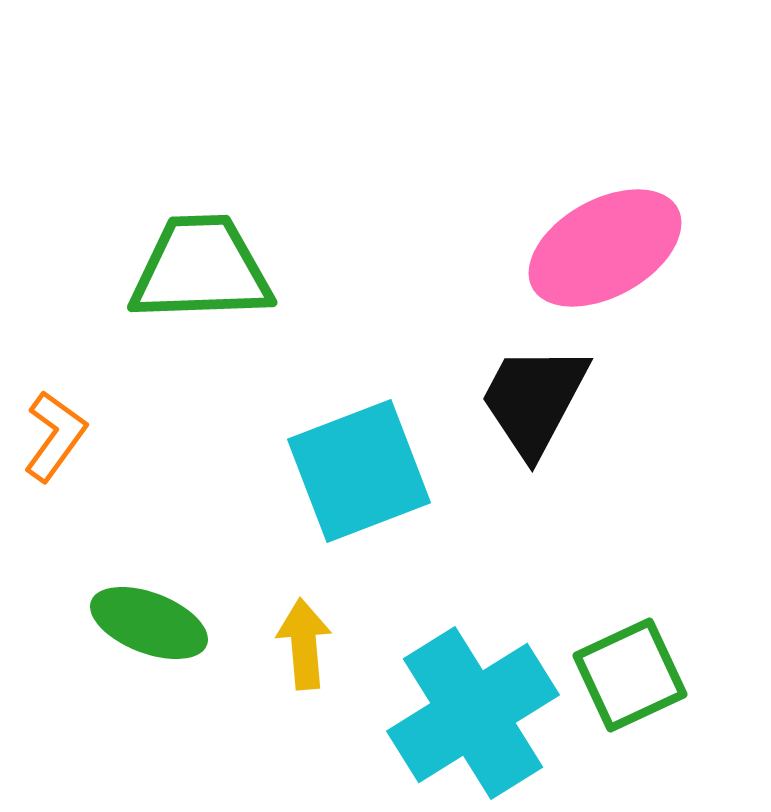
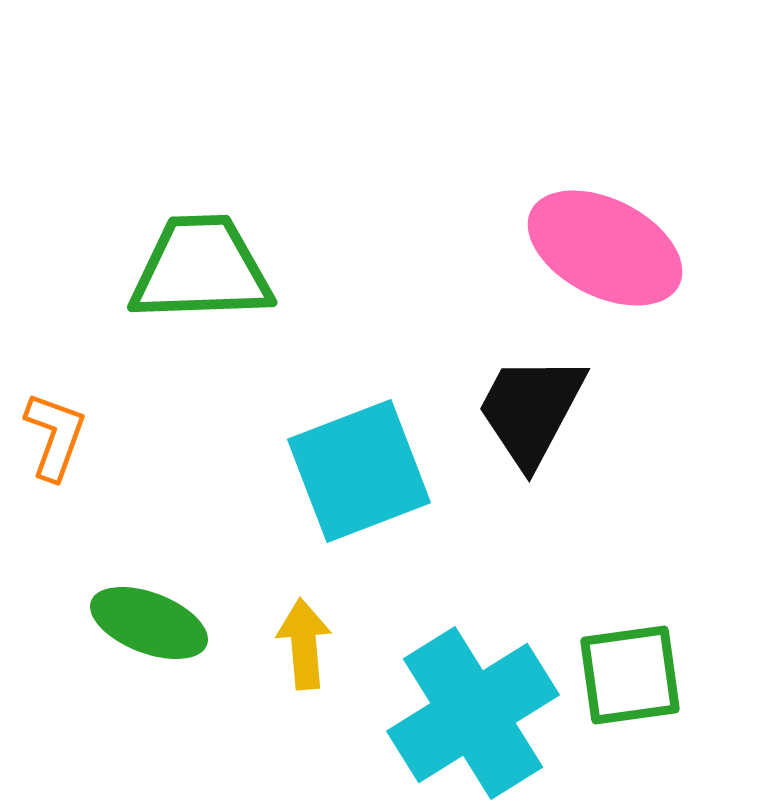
pink ellipse: rotated 56 degrees clockwise
black trapezoid: moved 3 px left, 10 px down
orange L-shape: rotated 16 degrees counterclockwise
green square: rotated 17 degrees clockwise
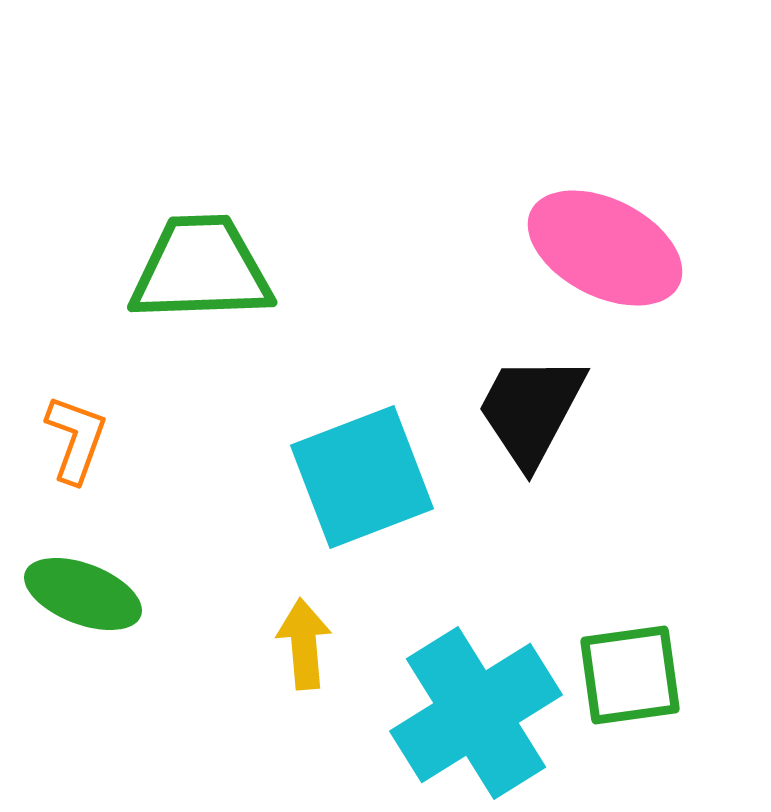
orange L-shape: moved 21 px right, 3 px down
cyan square: moved 3 px right, 6 px down
green ellipse: moved 66 px left, 29 px up
cyan cross: moved 3 px right
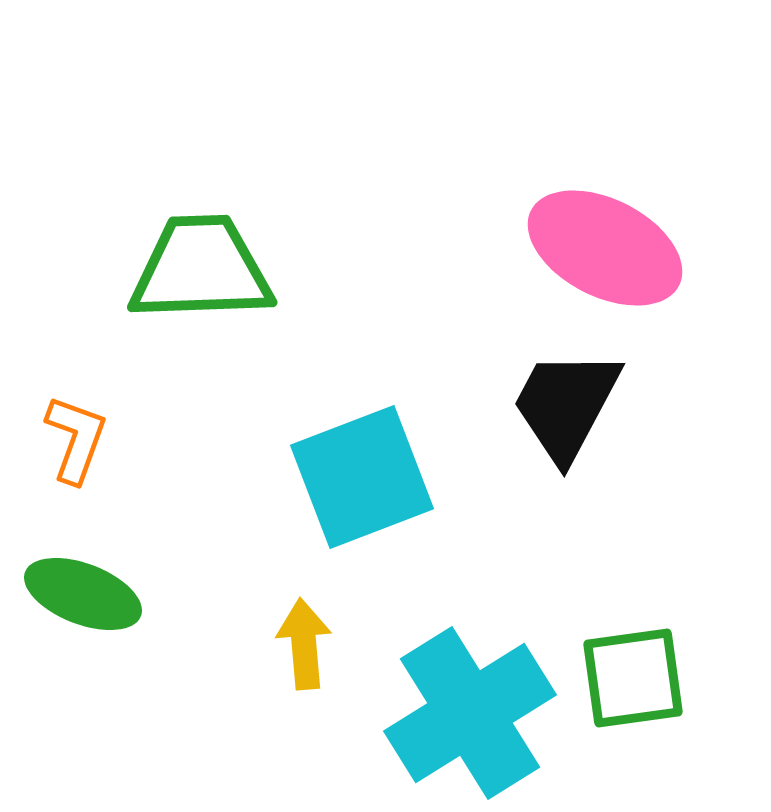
black trapezoid: moved 35 px right, 5 px up
green square: moved 3 px right, 3 px down
cyan cross: moved 6 px left
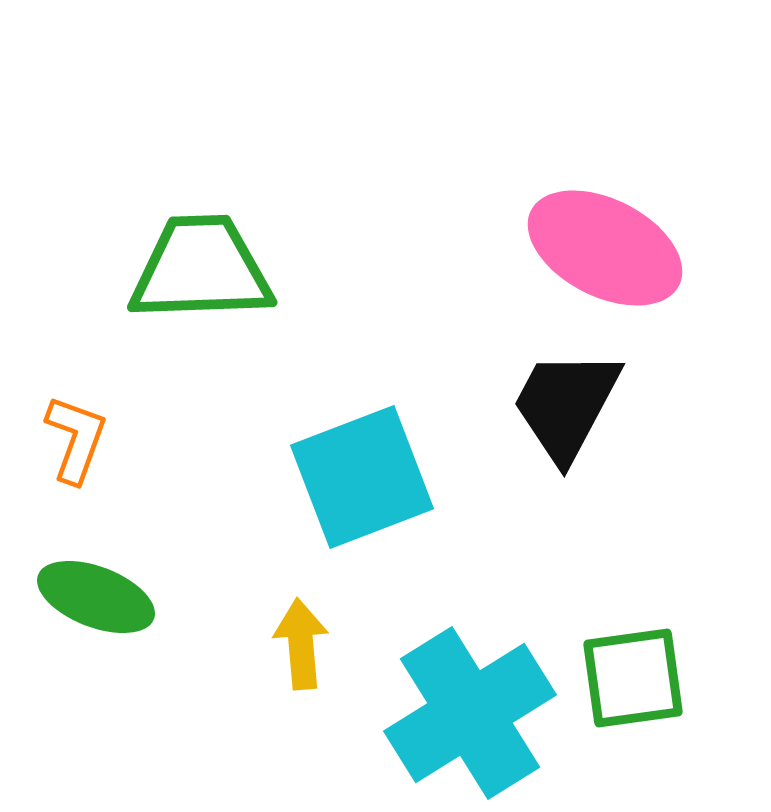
green ellipse: moved 13 px right, 3 px down
yellow arrow: moved 3 px left
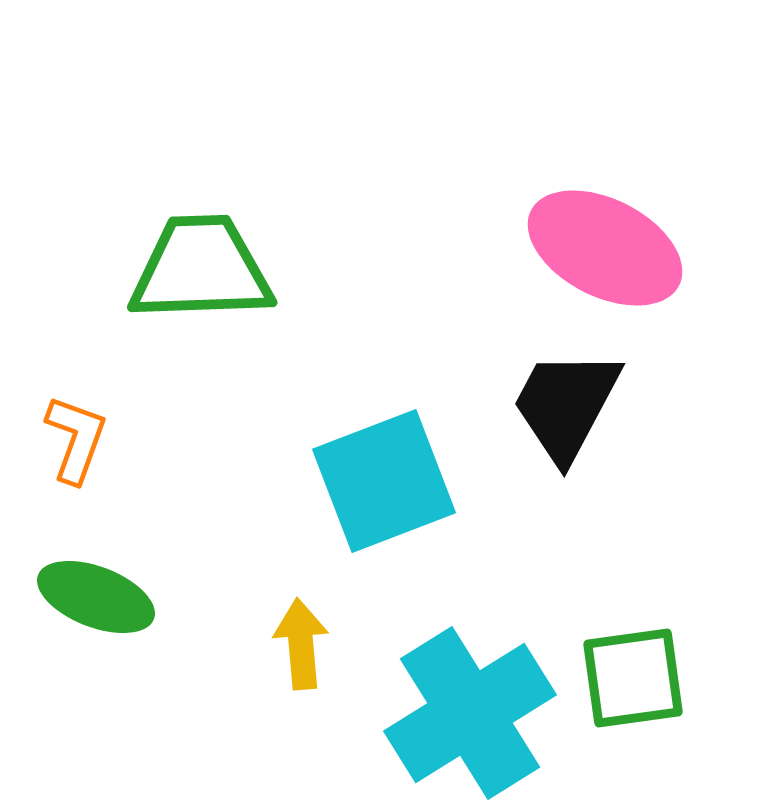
cyan square: moved 22 px right, 4 px down
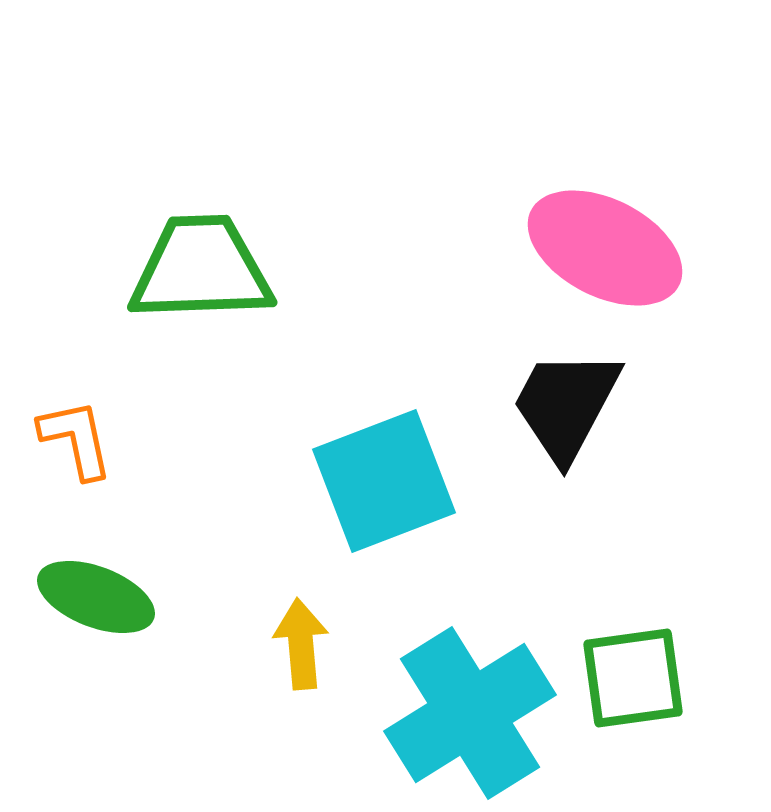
orange L-shape: rotated 32 degrees counterclockwise
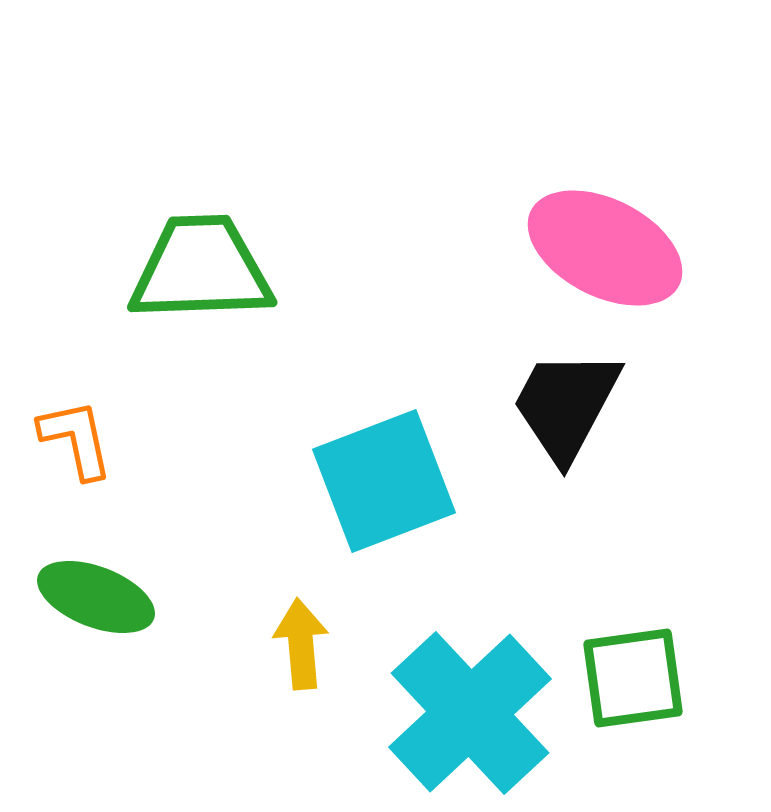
cyan cross: rotated 11 degrees counterclockwise
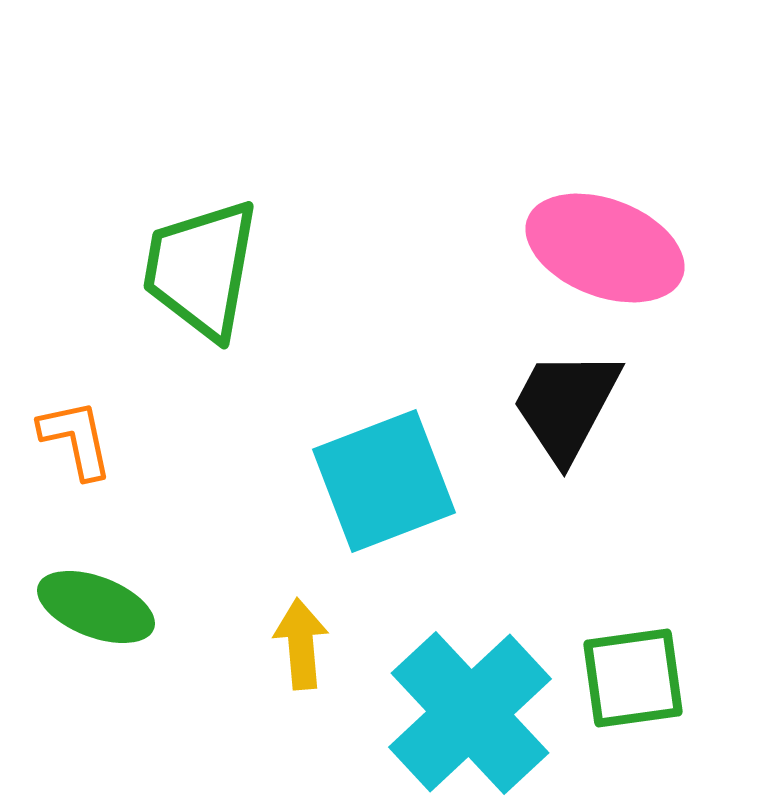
pink ellipse: rotated 6 degrees counterclockwise
green trapezoid: rotated 78 degrees counterclockwise
green ellipse: moved 10 px down
